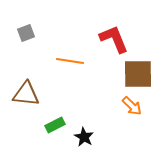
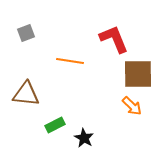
black star: moved 1 px down
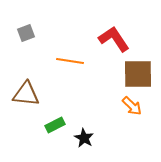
red L-shape: rotated 12 degrees counterclockwise
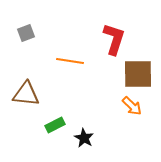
red L-shape: rotated 52 degrees clockwise
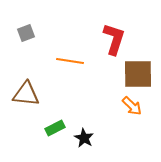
green rectangle: moved 3 px down
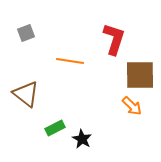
brown square: moved 2 px right, 1 px down
brown triangle: rotated 32 degrees clockwise
black star: moved 2 px left, 1 px down
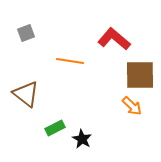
red L-shape: rotated 68 degrees counterclockwise
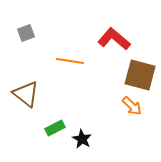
brown square: rotated 16 degrees clockwise
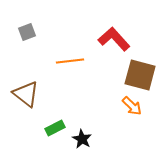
gray square: moved 1 px right, 1 px up
red L-shape: rotated 8 degrees clockwise
orange line: rotated 16 degrees counterclockwise
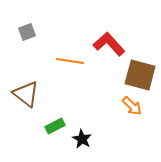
red L-shape: moved 5 px left, 5 px down
orange line: rotated 16 degrees clockwise
green rectangle: moved 2 px up
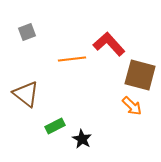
orange line: moved 2 px right, 2 px up; rotated 16 degrees counterclockwise
